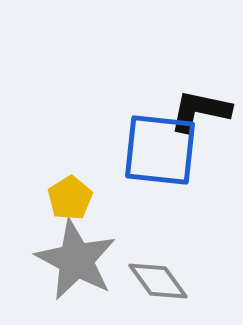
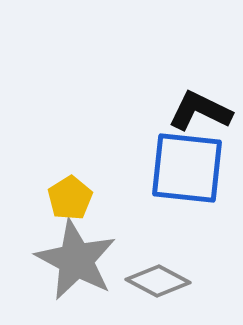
black L-shape: rotated 14 degrees clockwise
blue square: moved 27 px right, 18 px down
gray diamond: rotated 26 degrees counterclockwise
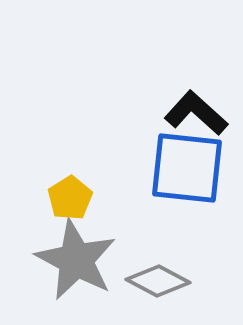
black L-shape: moved 4 px left, 2 px down; rotated 16 degrees clockwise
